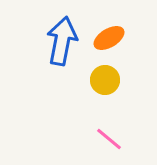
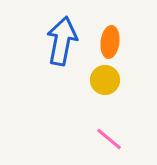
orange ellipse: moved 1 px right, 4 px down; rotated 52 degrees counterclockwise
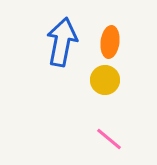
blue arrow: moved 1 px down
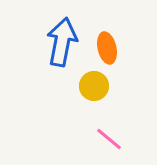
orange ellipse: moved 3 px left, 6 px down; rotated 20 degrees counterclockwise
yellow circle: moved 11 px left, 6 px down
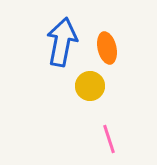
yellow circle: moved 4 px left
pink line: rotated 32 degrees clockwise
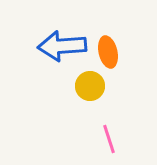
blue arrow: moved 4 px down; rotated 105 degrees counterclockwise
orange ellipse: moved 1 px right, 4 px down
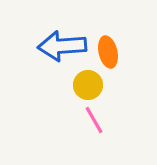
yellow circle: moved 2 px left, 1 px up
pink line: moved 15 px left, 19 px up; rotated 12 degrees counterclockwise
